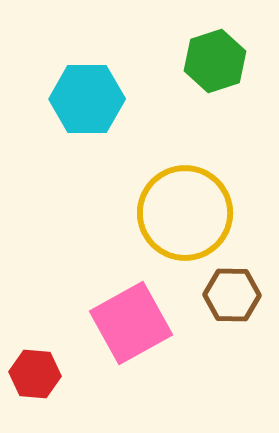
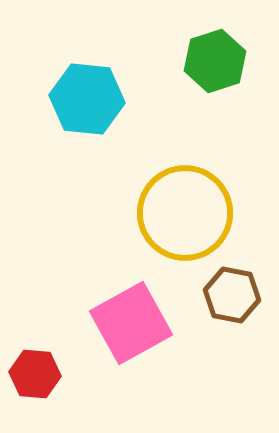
cyan hexagon: rotated 6 degrees clockwise
brown hexagon: rotated 10 degrees clockwise
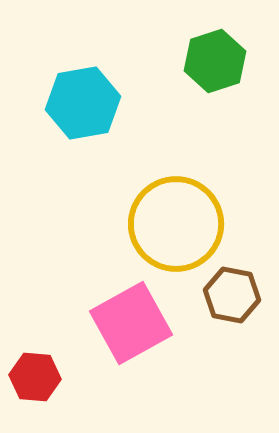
cyan hexagon: moved 4 px left, 4 px down; rotated 16 degrees counterclockwise
yellow circle: moved 9 px left, 11 px down
red hexagon: moved 3 px down
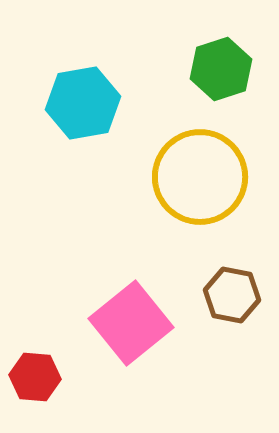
green hexagon: moved 6 px right, 8 px down
yellow circle: moved 24 px right, 47 px up
pink square: rotated 10 degrees counterclockwise
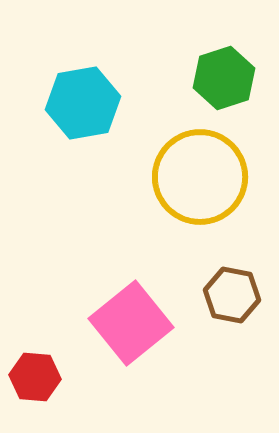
green hexagon: moved 3 px right, 9 px down
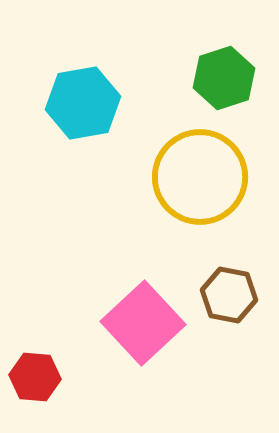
brown hexagon: moved 3 px left
pink square: moved 12 px right; rotated 4 degrees counterclockwise
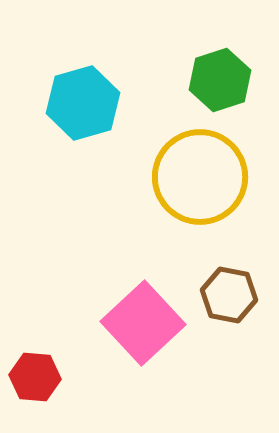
green hexagon: moved 4 px left, 2 px down
cyan hexagon: rotated 6 degrees counterclockwise
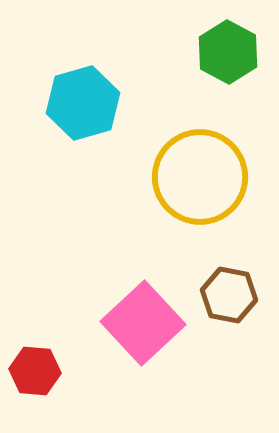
green hexagon: moved 8 px right, 28 px up; rotated 14 degrees counterclockwise
red hexagon: moved 6 px up
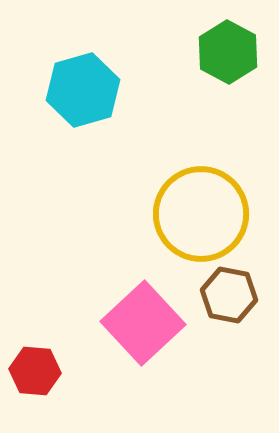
cyan hexagon: moved 13 px up
yellow circle: moved 1 px right, 37 px down
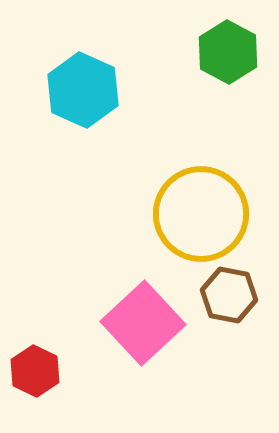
cyan hexagon: rotated 20 degrees counterclockwise
red hexagon: rotated 21 degrees clockwise
